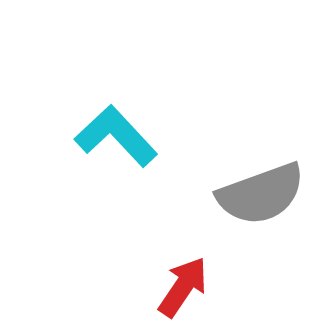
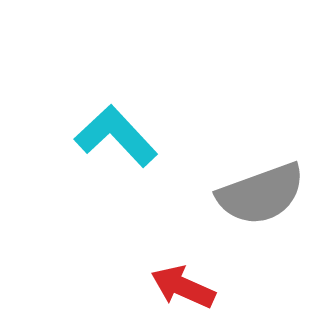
red arrow: rotated 100 degrees counterclockwise
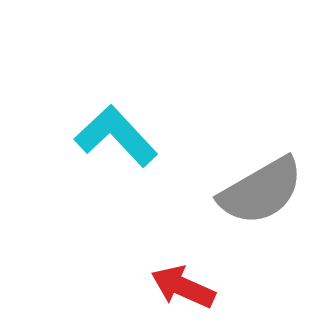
gray semicircle: moved 3 px up; rotated 10 degrees counterclockwise
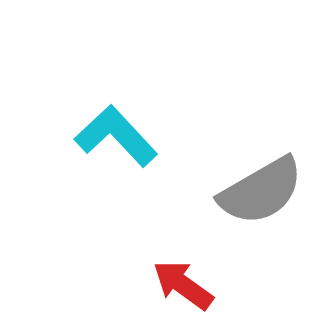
red arrow: moved 2 px up; rotated 12 degrees clockwise
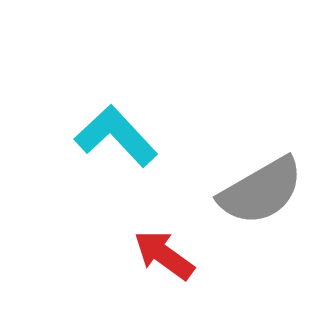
red arrow: moved 19 px left, 30 px up
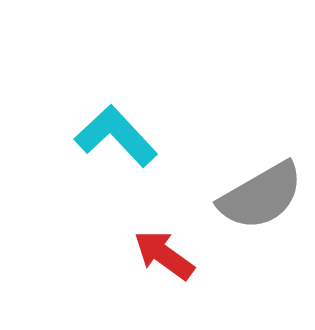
gray semicircle: moved 5 px down
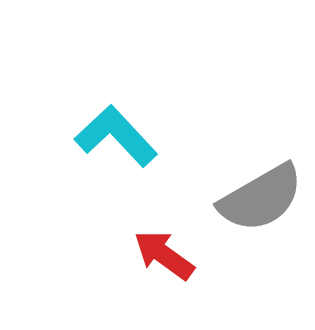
gray semicircle: moved 2 px down
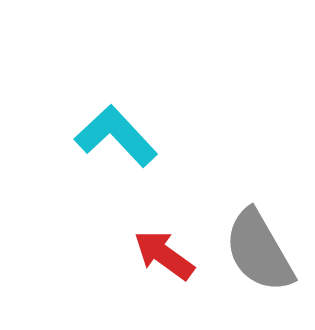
gray semicircle: moved 2 px left, 53 px down; rotated 90 degrees clockwise
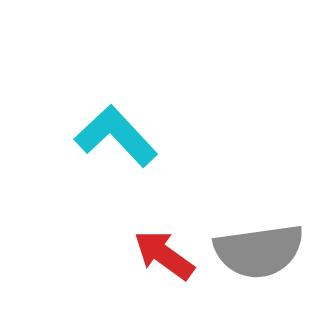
gray semicircle: rotated 68 degrees counterclockwise
